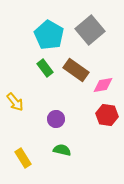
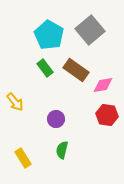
green semicircle: rotated 90 degrees counterclockwise
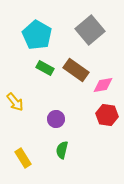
cyan pentagon: moved 12 px left
green rectangle: rotated 24 degrees counterclockwise
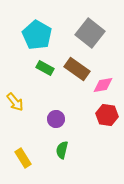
gray square: moved 3 px down; rotated 12 degrees counterclockwise
brown rectangle: moved 1 px right, 1 px up
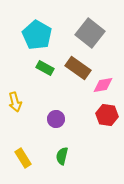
brown rectangle: moved 1 px right, 1 px up
yellow arrow: rotated 24 degrees clockwise
green semicircle: moved 6 px down
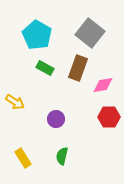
brown rectangle: rotated 75 degrees clockwise
yellow arrow: rotated 42 degrees counterclockwise
red hexagon: moved 2 px right, 2 px down; rotated 10 degrees counterclockwise
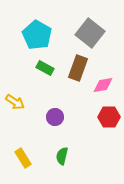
purple circle: moved 1 px left, 2 px up
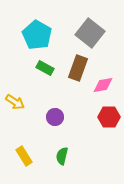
yellow rectangle: moved 1 px right, 2 px up
